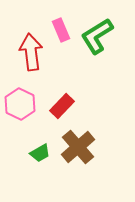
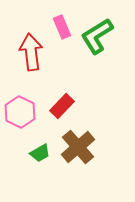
pink rectangle: moved 1 px right, 3 px up
pink hexagon: moved 8 px down
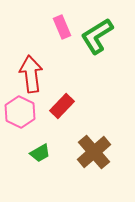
red arrow: moved 22 px down
brown cross: moved 16 px right, 5 px down
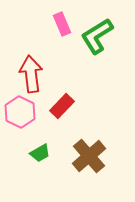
pink rectangle: moved 3 px up
brown cross: moved 5 px left, 4 px down
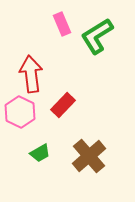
red rectangle: moved 1 px right, 1 px up
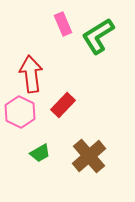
pink rectangle: moved 1 px right
green L-shape: moved 1 px right
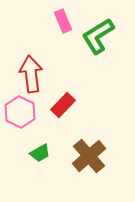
pink rectangle: moved 3 px up
